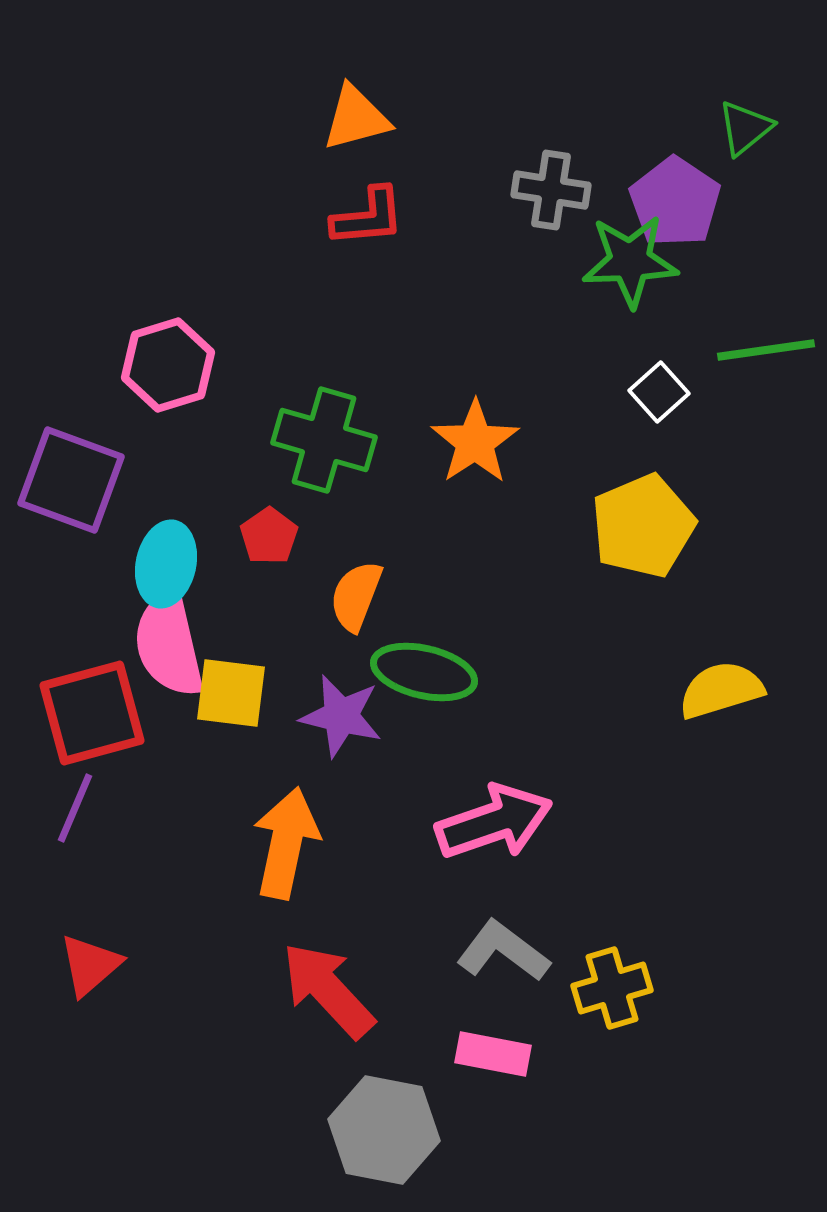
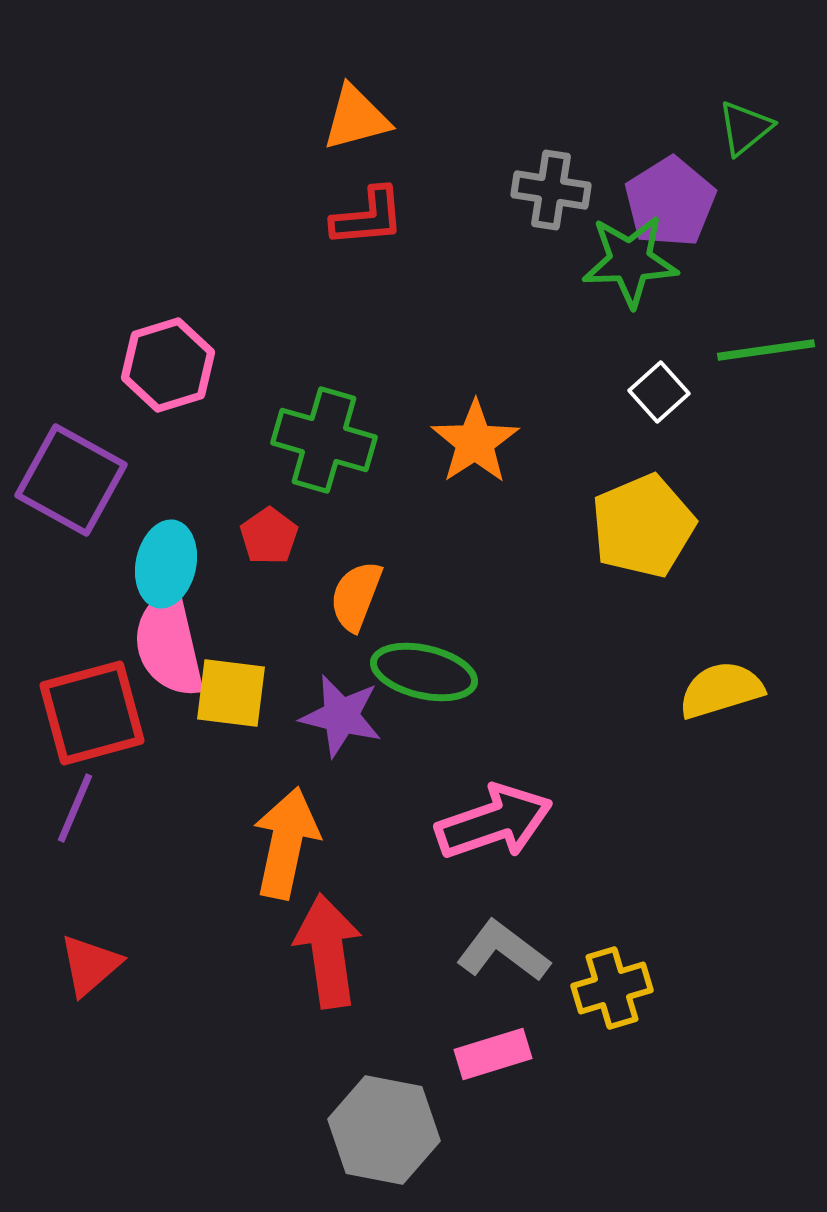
purple pentagon: moved 5 px left; rotated 6 degrees clockwise
purple square: rotated 9 degrees clockwise
red arrow: moved 39 px up; rotated 35 degrees clockwise
pink rectangle: rotated 28 degrees counterclockwise
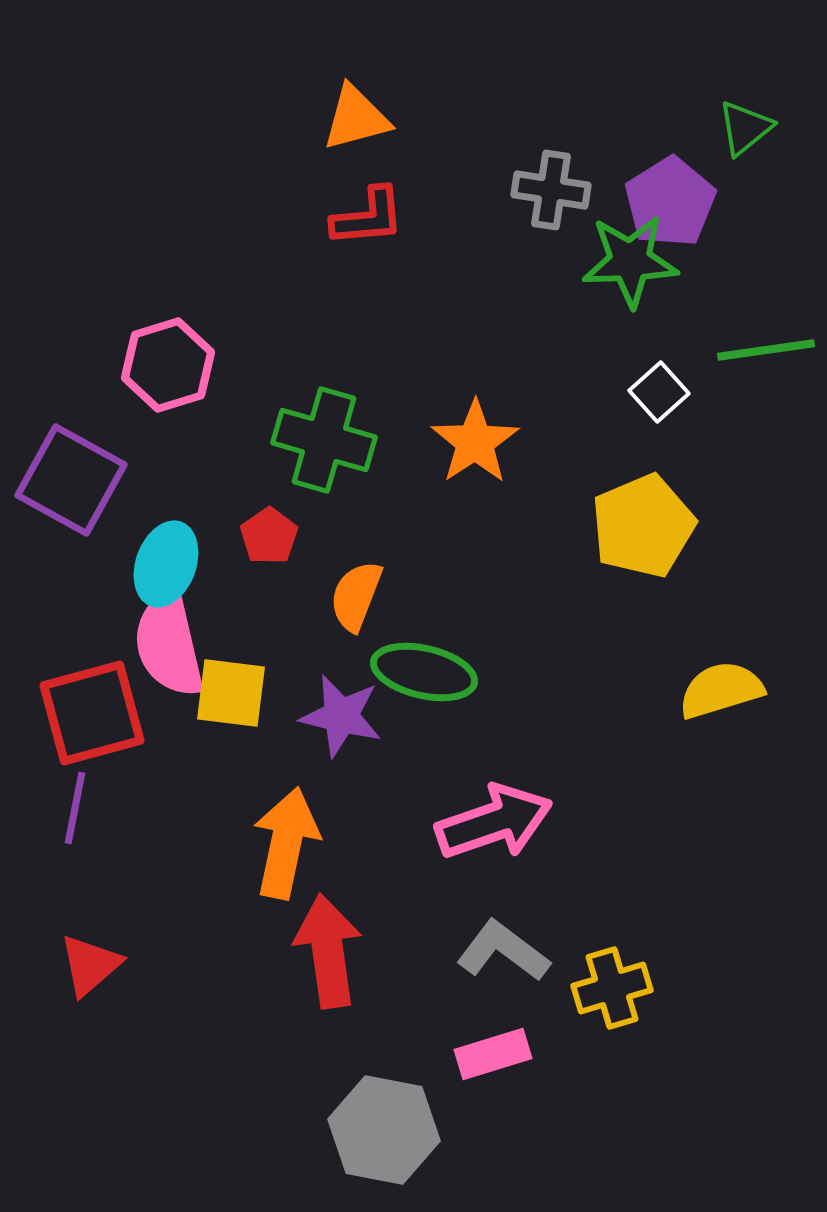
cyan ellipse: rotated 8 degrees clockwise
purple line: rotated 12 degrees counterclockwise
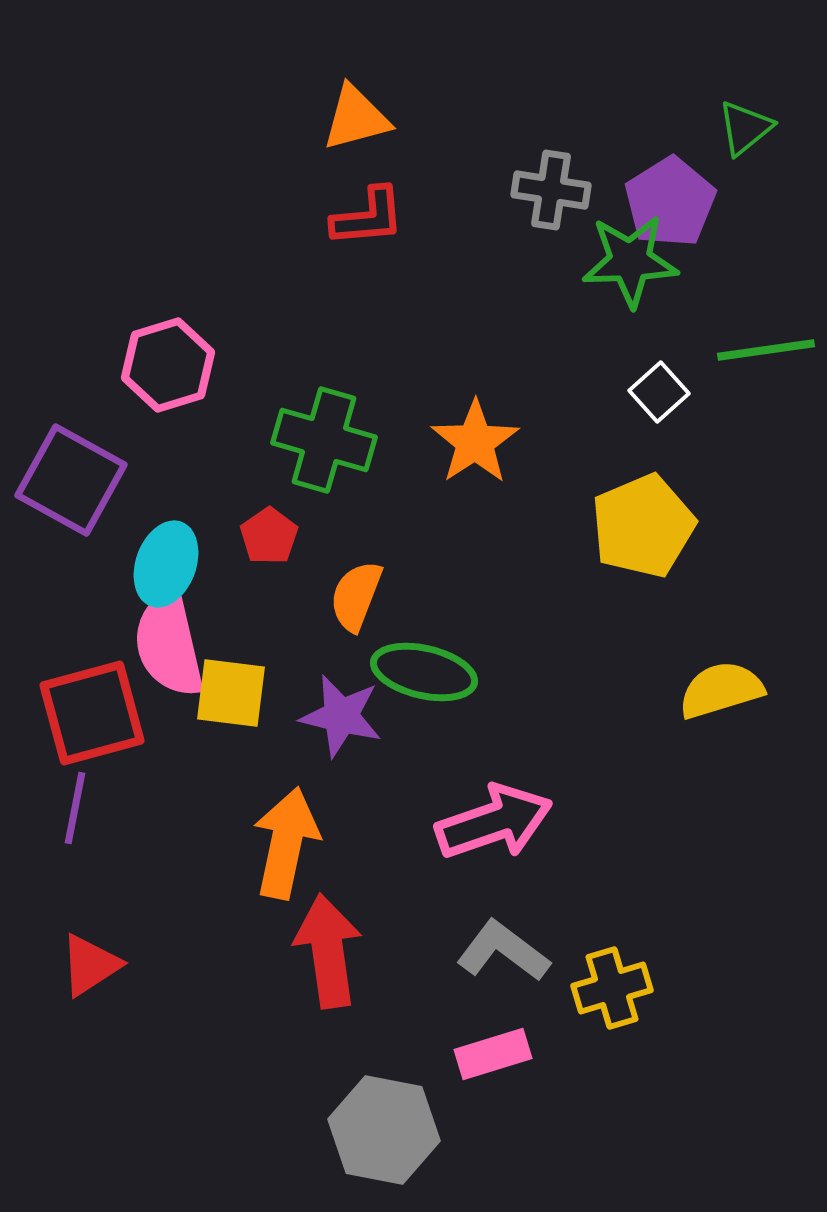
red triangle: rotated 8 degrees clockwise
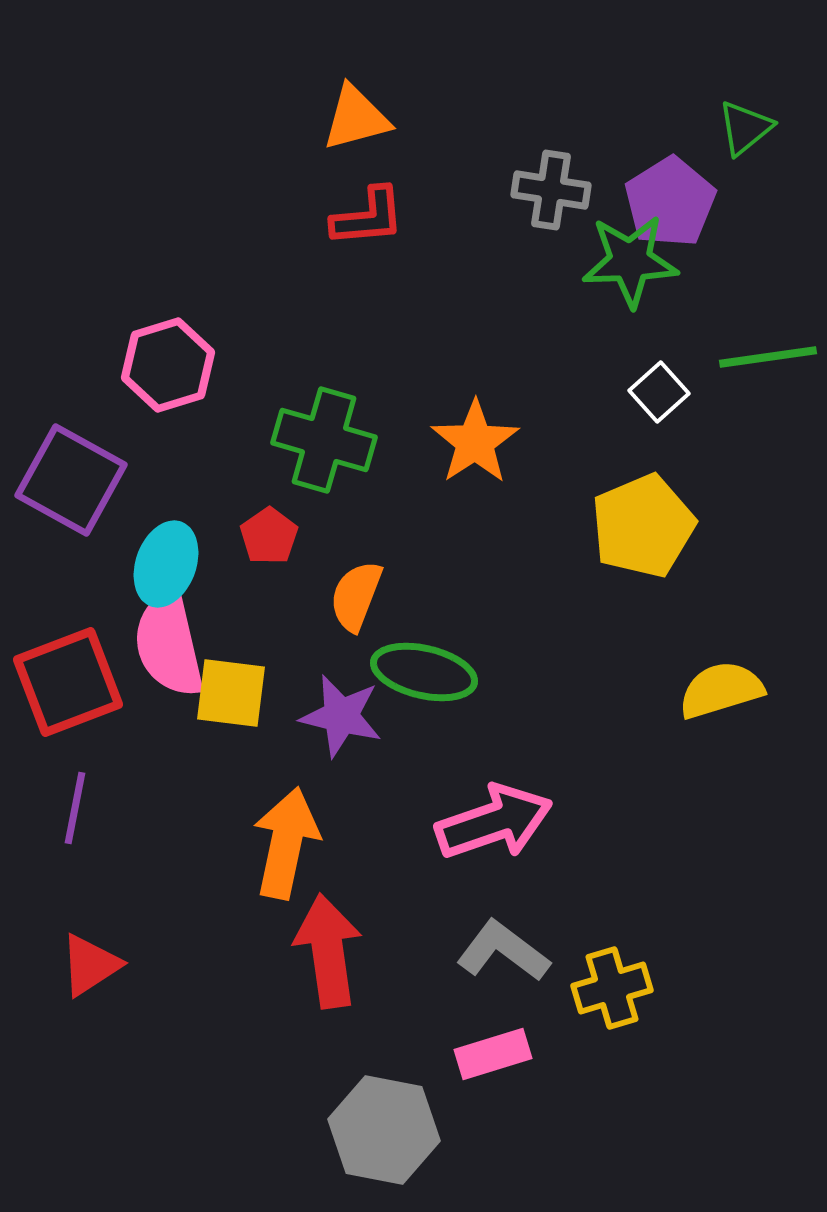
green line: moved 2 px right, 7 px down
red square: moved 24 px left, 31 px up; rotated 6 degrees counterclockwise
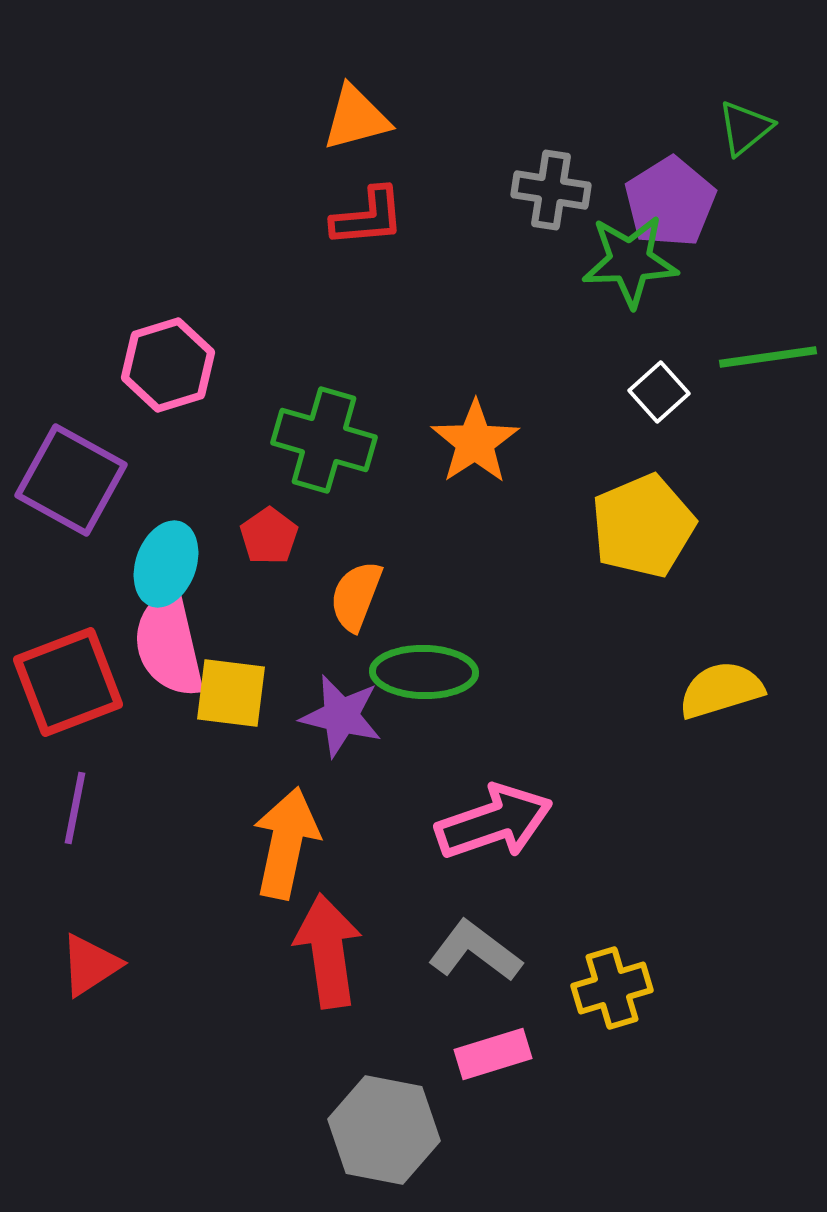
green ellipse: rotated 12 degrees counterclockwise
gray L-shape: moved 28 px left
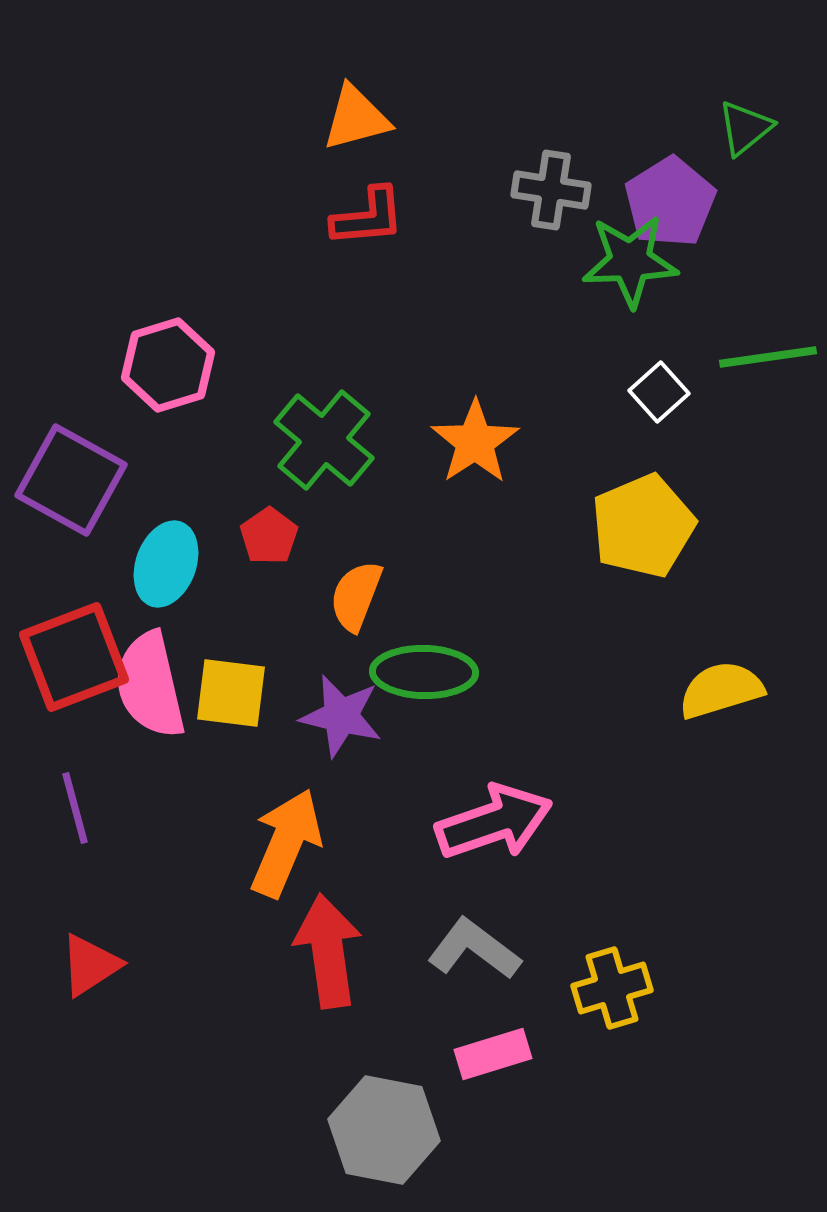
green cross: rotated 24 degrees clockwise
pink semicircle: moved 19 px left, 41 px down
red square: moved 6 px right, 25 px up
purple line: rotated 26 degrees counterclockwise
orange arrow: rotated 11 degrees clockwise
gray L-shape: moved 1 px left, 2 px up
